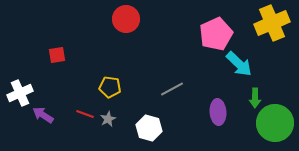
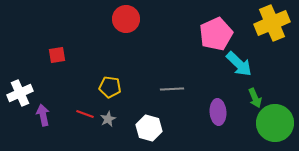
gray line: rotated 25 degrees clockwise
green arrow: rotated 24 degrees counterclockwise
purple arrow: rotated 45 degrees clockwise
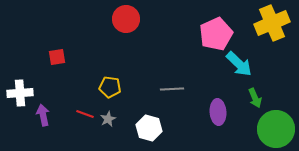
red square: moved 2 px down
white cross: rotated 20 degrees clockwise
green circle: moved 1 px right, 6 px down
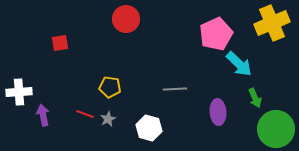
red square: moved 3 px right, 14 px up
gray line: moved 3 px right
white cross: moved 1 px left, 1 px up
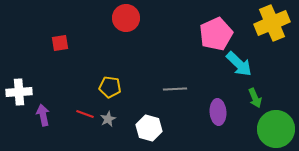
red circle: moved 1 px up
